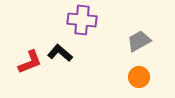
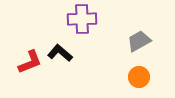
purple cross: moved 1 px up; rotated 8 degrees counterclockwise
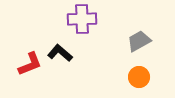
red L-shape: moved 2 px down
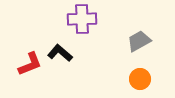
orange circle: moved 1 px right, 2 px down
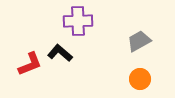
purple cross: moved 4 px left, 2 px down
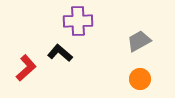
red L-shape: moved 4 px left, 4 px down; rotated 20 degrees counterclockwise
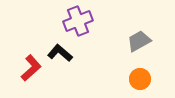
purple cross: rotated 20 degrees counterclockwise
red L-shape: moved 5 px right
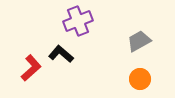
black L-shape: moved 1 px right, 1 px down
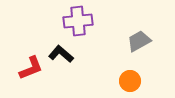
purple cross: rotated 16 degrees clockwise
red L-shape: rotated 20 degrees clockwise
orange circle: moved 10 px left, 2 px down
